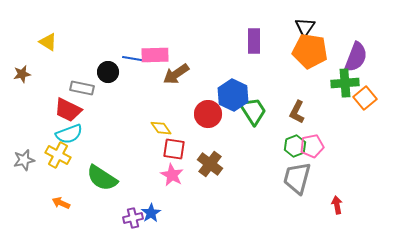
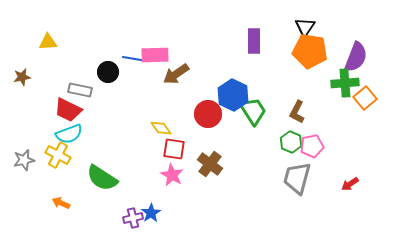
yellow triangle: rotated 36 degrees counterclockwise
brown star: moved 3 px down
gray rectangle: moved 2 px left, 2 px down
green hexagon: moved 4 px left, 4 px up; rotated 15 degrees counterclockwise
red arrow: moved 13 px right, 21 px up; rotated 114 degrees counterclockwise
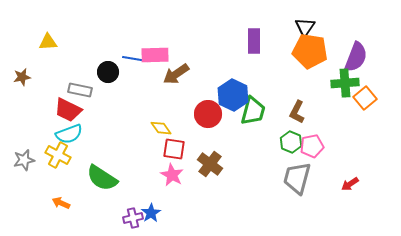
green trapezoid: rotated 48 degrees clockwise
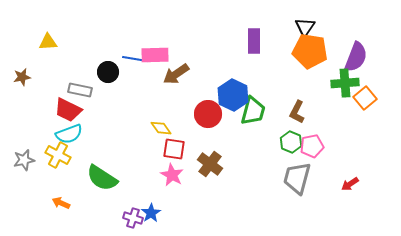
purple cross: rotated 30 degrees clockwise
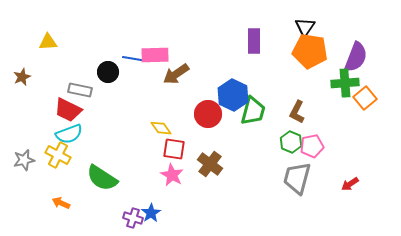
brown star: rotated 12 degrees counterclockwise
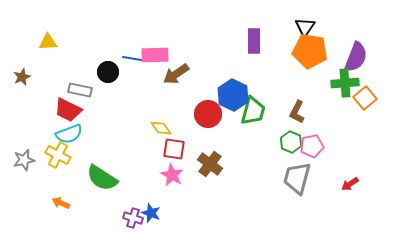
blue star: rotated 18 degrees counterclockwise
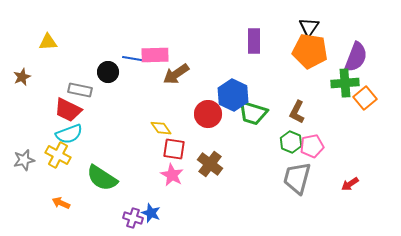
black triangle: moved 4 px right
green trapezoid: moved 2 px down; rotated 92 degrees clockwise
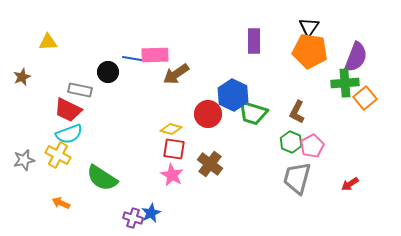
yellow diamond: moved 10 px right, 1 px down; rotated 40 degrees counterclockwise
pink pentagon: rotated 15 degrees counterclockwise
blue star: rotated 24 degrees clockwise
